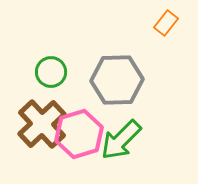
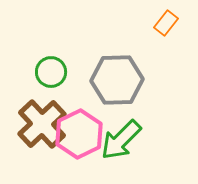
pink hexagon: rotated 9 degrees counterclockwise
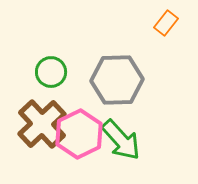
green arrow: rotated 87 degrees counterclockwise
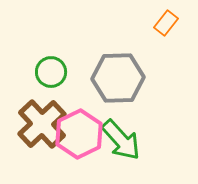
gray hexagon: moved 1 px right, 2 px up
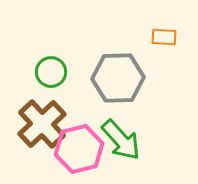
orange rectangle: moved 2 px left, 14 px down; rotated 55 degrees clockwise
pink hexagon: moved 15 px down; rotated 12 degrees clockwise
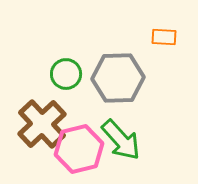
green circle: moved 15 px right, 2 px down
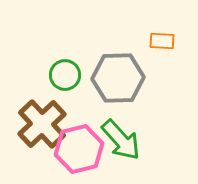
orange rectangle: moved 2 px left, 4 px down
green circle: moved 1 px left, 1 px down
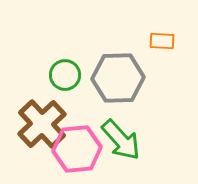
pink hexagon: moved 2 px left; rotated 9 degrees clockwise
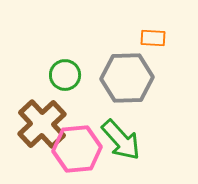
orange rectangle: moved 9 px left, 3 px up
gray hexagon: moved 9 px right
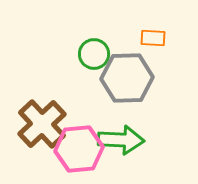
green circle: moved 29 px right, 21 px up
green arrow: rotated 45 degrees counterclockwise
pink hexagon: moved 2 px right
